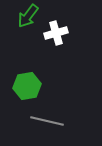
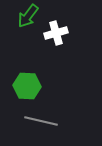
green hexagon: rotated 12 degrees clockwise
gray line: moved 6 px left
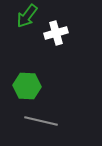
green arrow: moved 1 px left
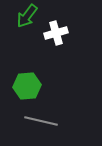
green hexagon: rotated 8 degrees counterclockwise
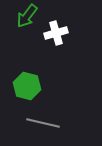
green hexagon: rotated 20 degrees clockwise
gray line: moved 2 px right, 2 px down
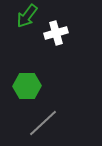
green hexagon: rotated 16 degrees counterclockwise
gray line: rotated 56 degrees counterclockwise
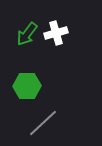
green arrow: moved 18 px down
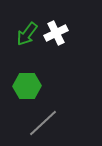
white cross: rotated 10 degrees counterclockwise
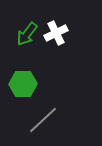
green hexagon: moved 4 px left, 2 px up
gray line: moved 3 px up
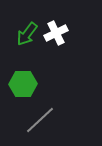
gray line: moved 3 px left
